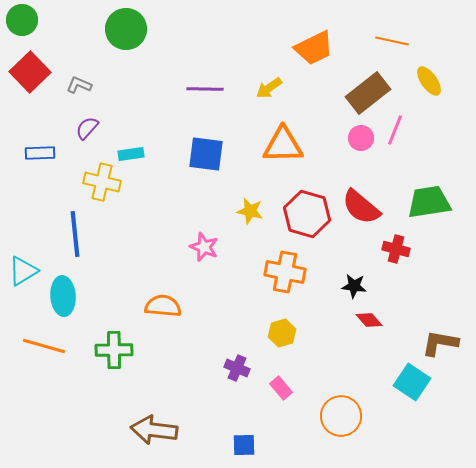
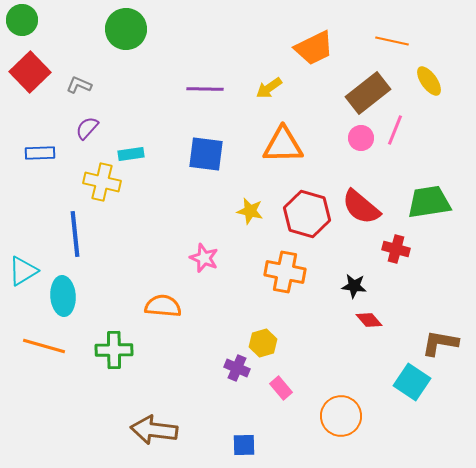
pink star at (204, 247): moved 11 px down
yellow hexagon at (282, 333): moved 19 px left, 10 px down
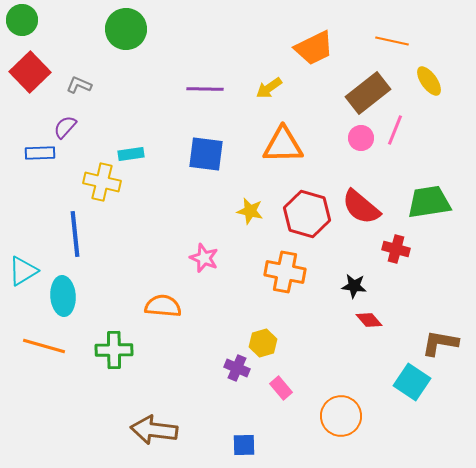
purple semicircle at (87, 128): moved 22 px left, 1 px up
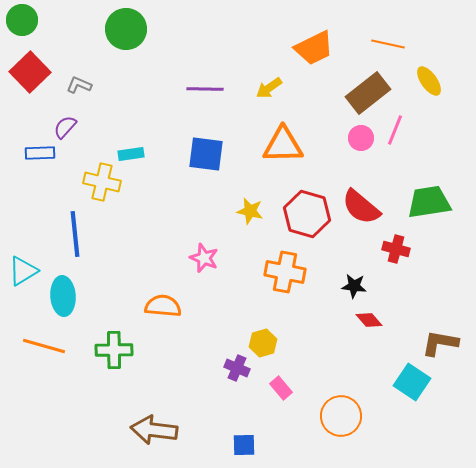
orange line at (392, 41): moved 4 px left, 3 px down
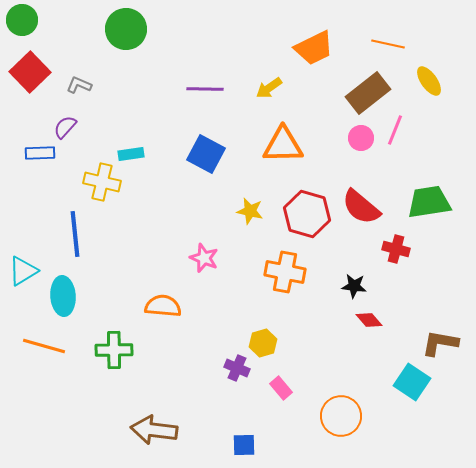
blue square at (206, 154): rotated 21 degrees clockwise
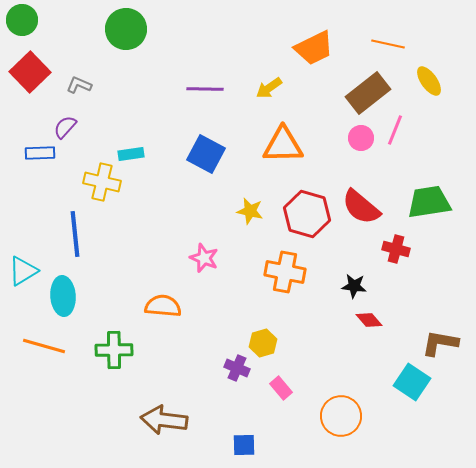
brown arrow at (154, 430): moved 10 px right, 10 px up
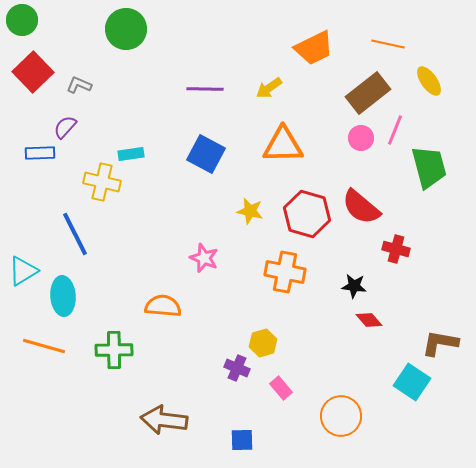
red square at (30, 72): moved 3 px right
green trapezoid at (429, 202): moved 35 px up; rotated 84 degrees clockwise
blue line at (75, 234): rotated 21 degrees counterclockwise
blue square at (244, 445): moved 2 px left, 5 px up
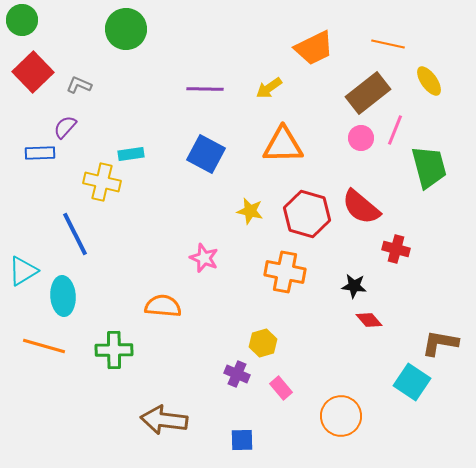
purple cross at (237, 368): moved 6 px down
